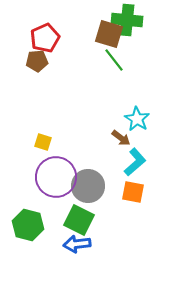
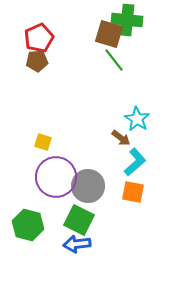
red pentagon: moved 6 px left
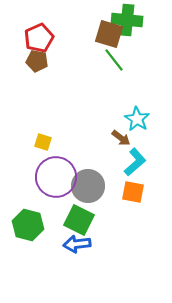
brown pentagon: rotated 15 degrees clockwise
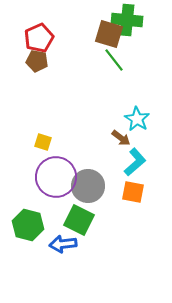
blue arrow: moved 14 px left
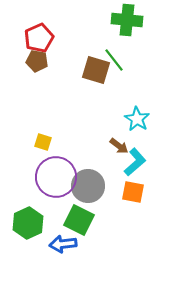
brown square: moved 13 px left, 36 px down
brown arrow: moved 2 px left, 8 px down
green hexagon: moved 2 px up; rotated 20 degrees clockwise
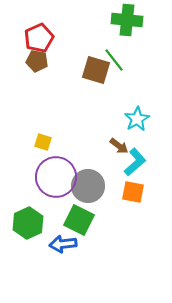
cyan star: rotated 10 degrees clockwise
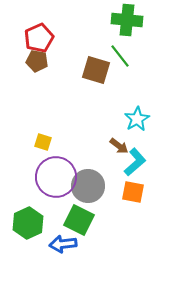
green line: moved 6 px right, 4 px up
